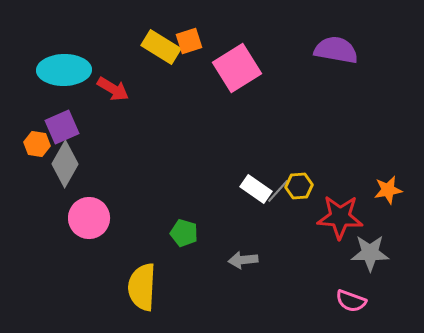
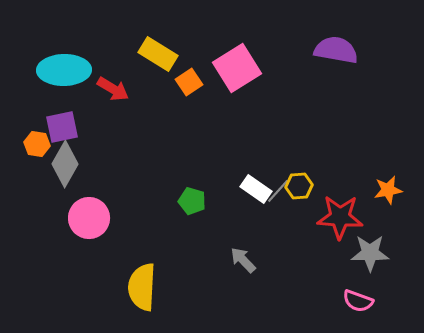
orange square: moved 41 px down; rotated 16 degrees counterclockwise
yellow rectangle: moved 3 px left, 7 px down
purple square: rotated 12 degrees clockwise
green pentagon: moved 8 px right, 32 px up
gray arrow: rotated 52 degrees clockwise
pink semicircle: moved 7 px right
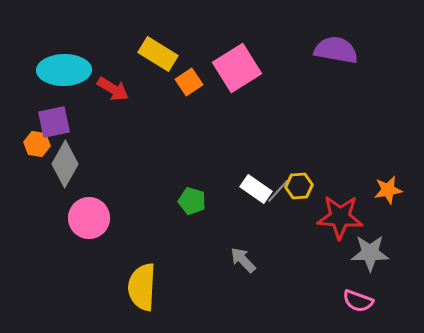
purple square: moved 8 px left, 5 px up
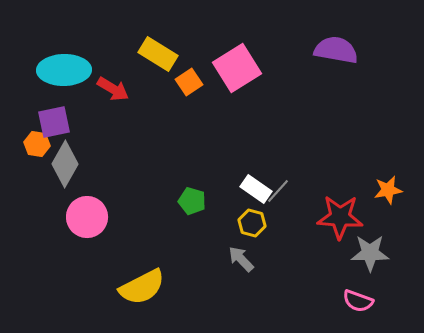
yellow hexagon: moved 47 px left, 37 px down; rotated 20 degrees clockwise
pink circle: moved 2 px left, 1 px up
gray arrow: moved 2 px left, 1 px up
yellow semicircle: rotated 120 degrees counterclockwise
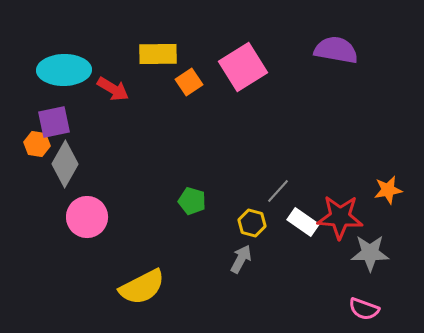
yellow rectangle: rotated 33 degrees counterclockwise
pink square: moved 6 px right, 1 px up
white rectangle: moved 47 px right, 33 px down
gray arrow: rotated 72 degrees clockwise
pink semicircle: moved 6 px right, 8 px down
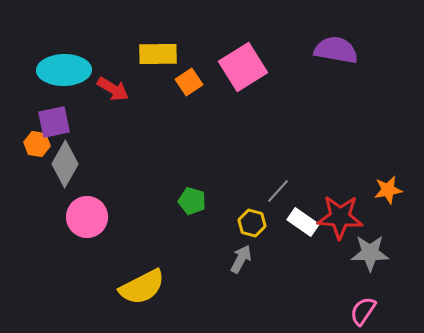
pink semicircle: moved 1 px left, 2 px down; rotated 104 degrees clockwise
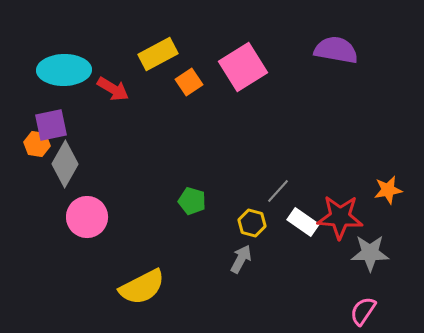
yellow rectangle: rotated 27 degrees counterclockwise
purple square: moved 3 px left, 3 px down
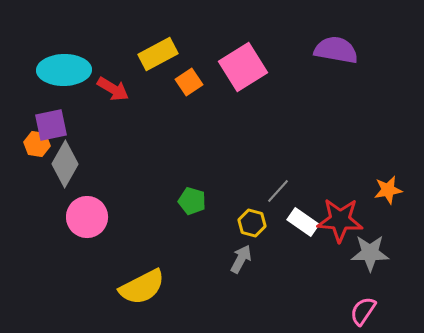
red star: moved 3 px down
